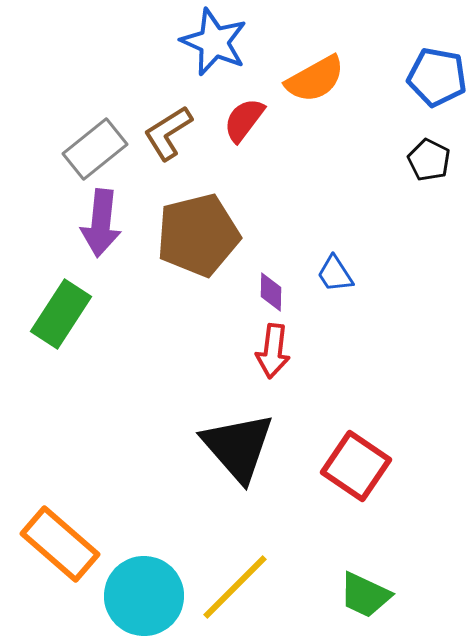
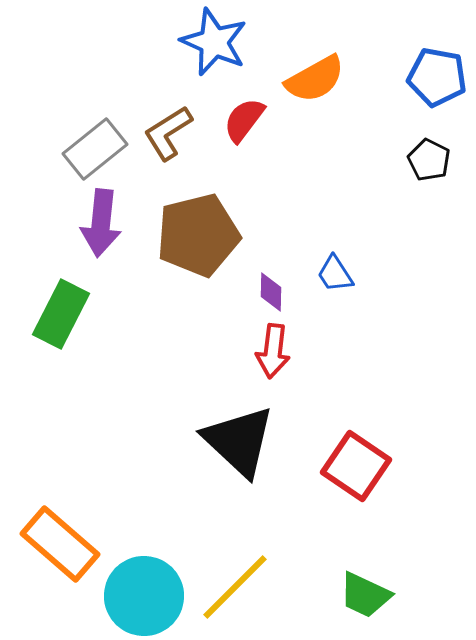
green rectangle: rotated 6 degrees counterclockwise
black triangle: moved 1 px right, 6 px up; rotated 6 degrees counterclockwise
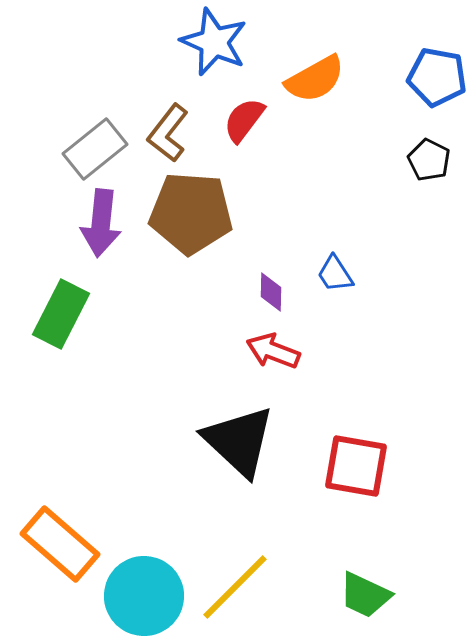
brown L-shape: rotated 20 degrees counterclockwise
brown pentagon: moved 7 px left, 22 px up; rotated 18 degrees clockwise
red arrow: rotated 104 degrees clockwise
red square: rotated 24 degrees counterclockwise
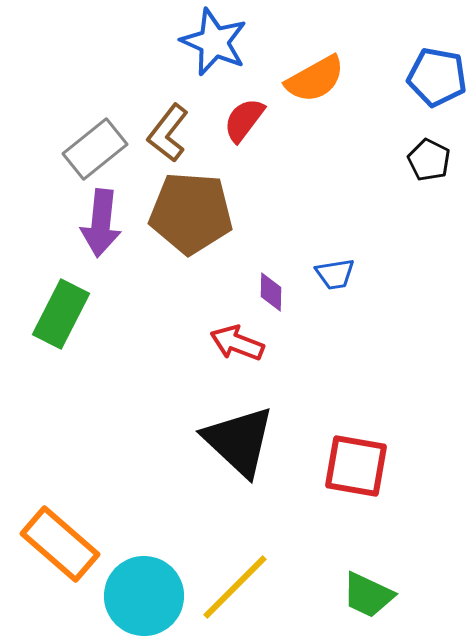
blue trapezoid: rotated 66 degrees counterclockwise
red arrow: moved 36 px left, 8 px up
green trapezoid: moved 3 px right
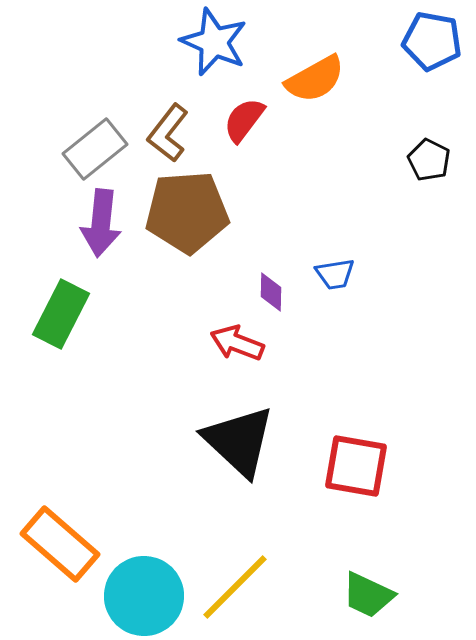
blue pentagon: moved 5 px left, 36 px up
brown pentagon: moved 4 px left, 1 px up; rotated 8 degrees counterclockwise
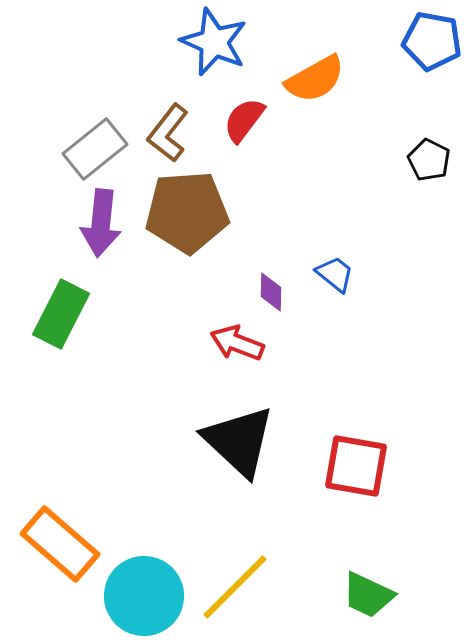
blue trapezoid: rotated 132 degrees counterclockwise
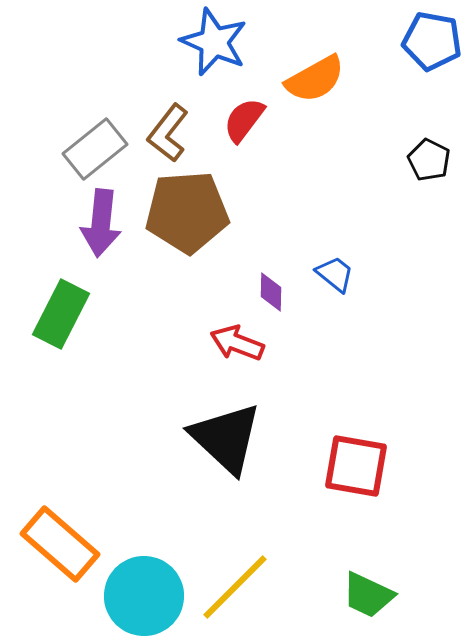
black triangle: moved 13 px left, 3 px up
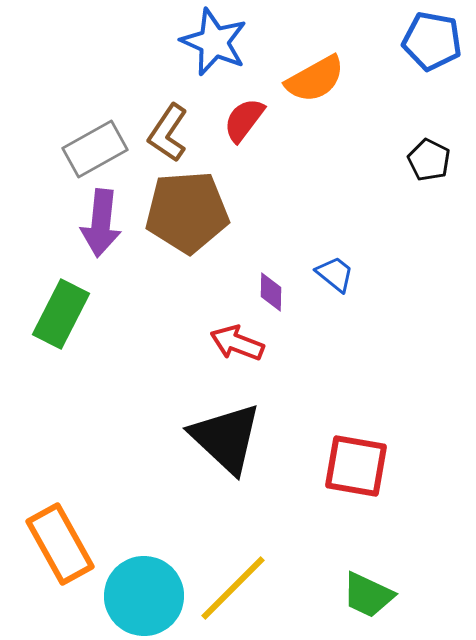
brown L-shape: rotated 4 degrees counterclockwise
gray rectangle: rotated 10 degrees clockwise
orange rectangle: rotated 20 degrees clockwise
yellow line: moved 2 px left, 1 px down
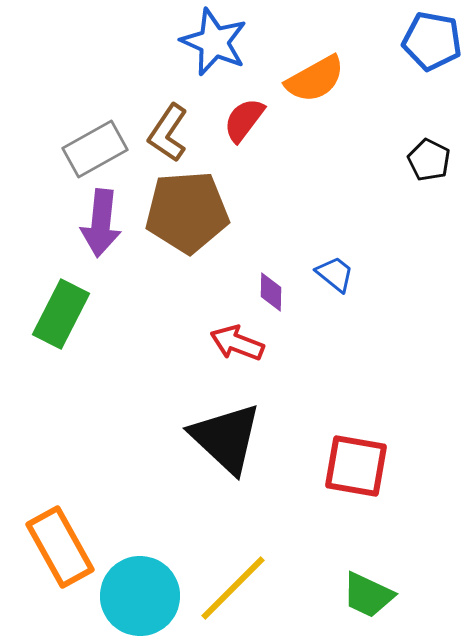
orange rectangle: moved 3 px down
cyan circle: moved 4 px left
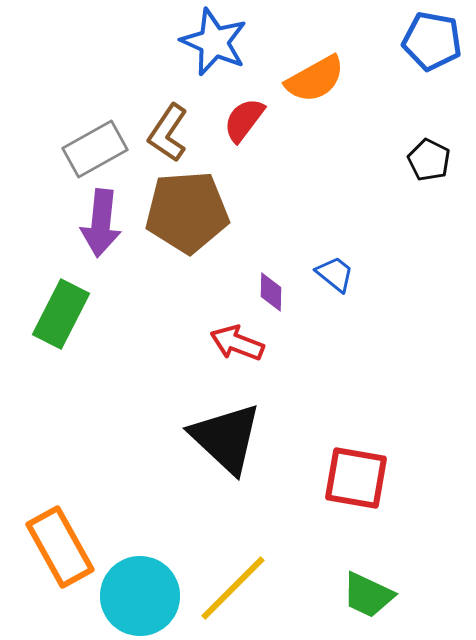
red square: moved 12 px down
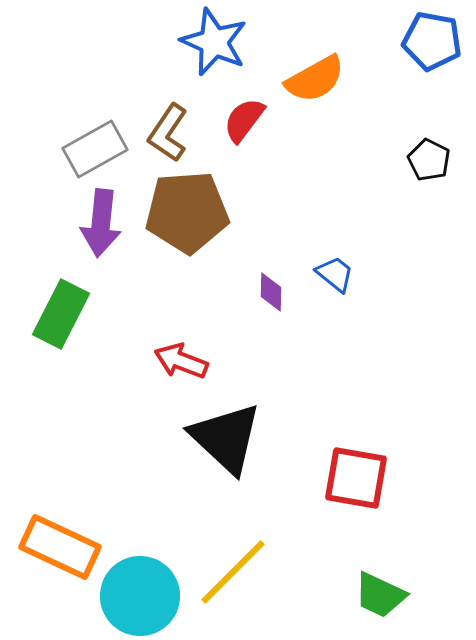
red arrow: moved 56 px left, 18 px down
orange rectangle: rotated 36 degrees counterclockwise
yellow line: moved 16 px up
green trapezoid: moved 12 px right
